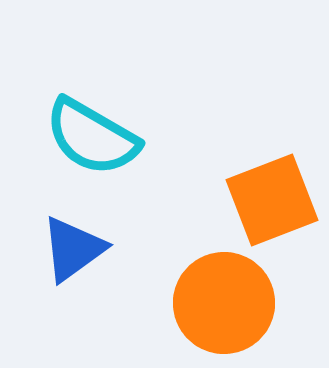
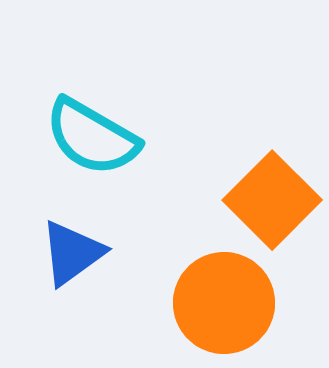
orange square: rotated 24 degrees counterclockwise
blue triangle: moved 1 px left, 4 px down
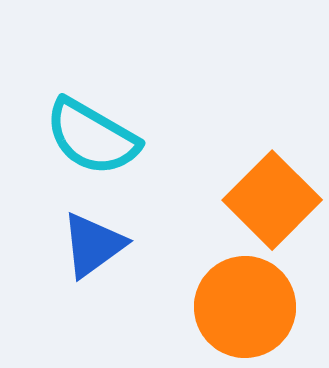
blue triangle: moved 21 px right, 8 px up
orange circle: moved 21 px right, 4 px down
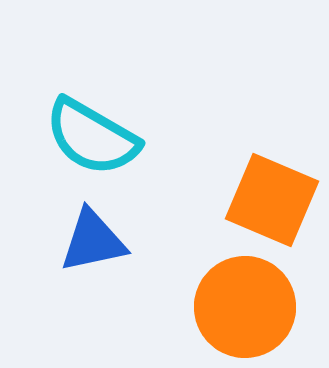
orange square: rotated 22 degrees counterclockwise
blue triangle: moved 4 px up; rotated 24 degrees clockwise
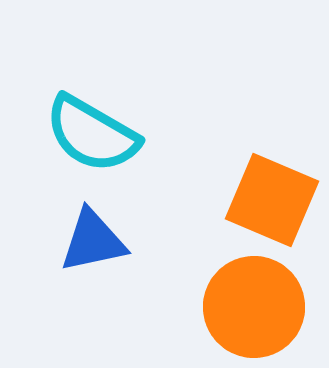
cyan semicircle: moved 3 px up
orange circle: moved 9 px right
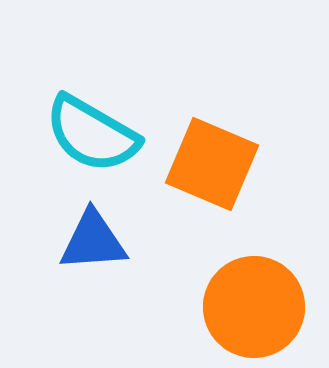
orange square: moved 60 px left, 36 px up
blue triangle: rotated 8 degrees clockwise
